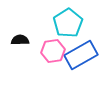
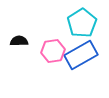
cyan pentagon: moved 14 px right
black semicircle: moved 1 px left, 1 px down
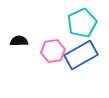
cyan pentagon: rotated 8 degrees clockwise
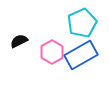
black semicircle: rotated 24 degrees counterclockwise
pink hexagon: moved 1 px left, 1 px down; rotated 20 degrees counterclockwise
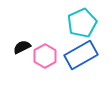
black semicircle: moved 3 px right, 6 px down
pink hexagon: moved 7 px left, 4 px down
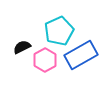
cyan pentagon: moved 23 px left, 8 px down
pink hexagon: moved 4 px down
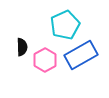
cyan pentagon: moved 6 px right, 6 px up
black semicircle: rotated 114 degrees clockwise
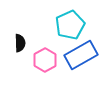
cyan pentagon: moved 5 px right
black semicircle: moved 2 px left, 4 px up
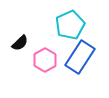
black semicircle: rotated 48 degrees clockwise
blue rectangle: moved 1 px left, 2 px down; rotated 28 degrees counterclockwise
